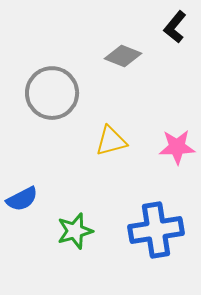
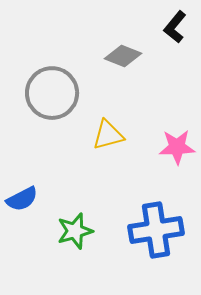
yellow triangle: moved 3 px left, 6 px up
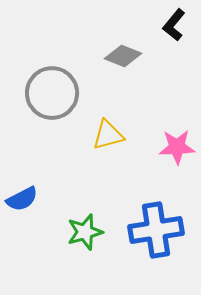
black L-shape: moved 1 px left, 2 px up
green star: moved 10 px right, 1 px down
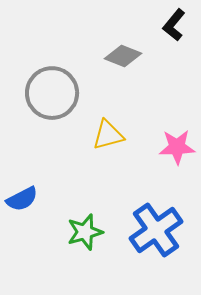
blue cross: rotated 26 degrees counterclockwise
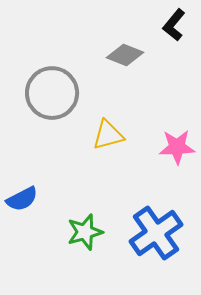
gray diamond: moved 2 px right, 1 px up
blue cross: moved 3 px down
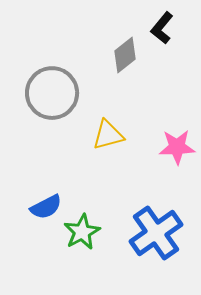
black L-shape: moved 12 px left, 3 px down
gray diamond: rotated 60 degrees counterclockwise
blue semicircle: moved 24 px right, 8 px down
green star: moved 3 px left; rotated 12 degrees counterclockwise
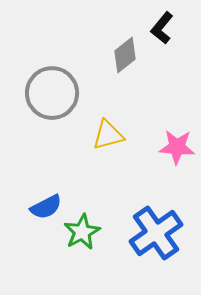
pink star: rotated 6 degrees clockwise
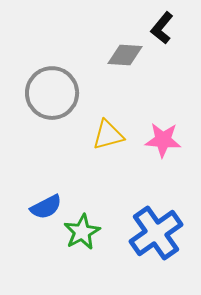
gray diamond: rotated 42 degrees clockwise
pink star: moved 14 px left, 7 px up
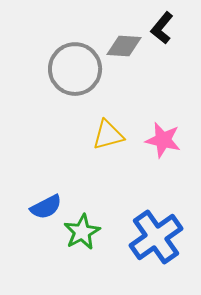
gray diamond: moved 1 px left, 9 px up
gray circle: moved 23 px right, 24 px up
pink star: rotated 9 degrees clockwise
blue cross: moved 4 px down
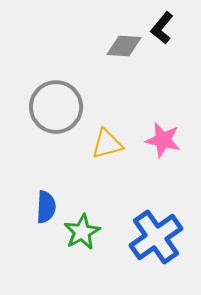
gray circle: moved 19 px left, 38 px down
yellow triangle: moved 1 px left, 9 px down
blue semicircle: rotated 60 degrees counterclockwise
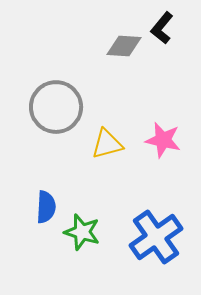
green star: rotated 27 degrees counterclockwise
